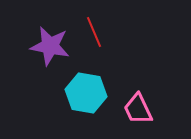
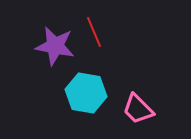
purple star: moved 5 px right
pink trapezoid: rotated 20 degrees counterclockwise
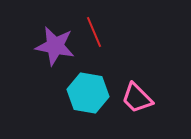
cyan hexagon: moved 2 px right
pink trapezoid: moved 1 px left, 11 px up
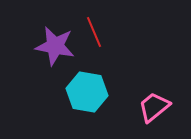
cyan hexagon: moved 1 px left, 1 px up
pink trapezoid: moved 17 px right, 9 px down; rotated 96 degrees clockwise
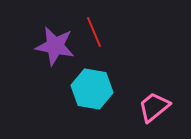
cyan hexagon: moved 5 px right, 3 px up
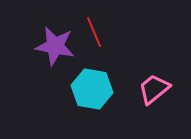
pink trapezoid: moved 18 px up
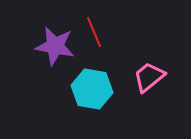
pink trapezoid: moved 5 px left, 12 px up
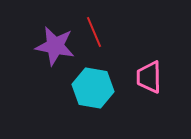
pink trapezoid: rotated 52 degrees counterclockwise
cyan hexagon: moved 1 px right, 1 px up
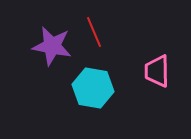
purple star: moved 3 px left
pink trapezoid: moved 8 px right, 6 px up
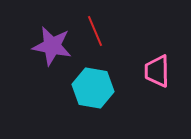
red line: moved 1 px right, 1 px up
